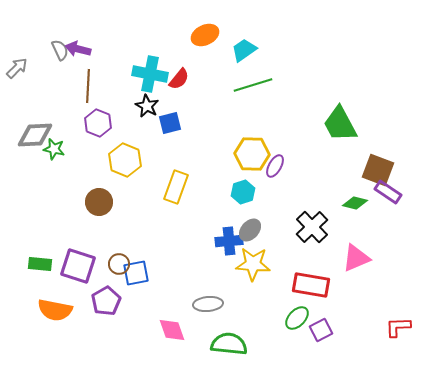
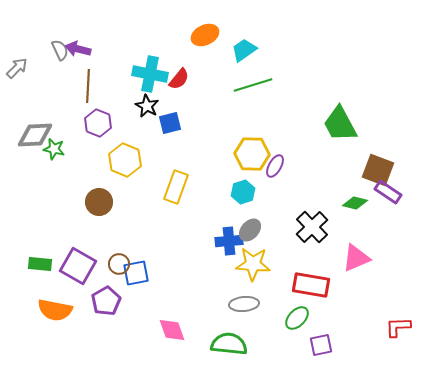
purple square at (78, 266): rotated 12 degrees clockwise
gray ellipse at (208, 304): moved 36 px right
purple square at (321, 330): moved 15 px down; rotated 15 degrees clockwise
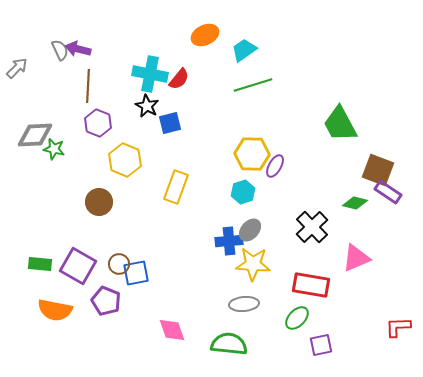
purple pentagon at (106, 301): rotated 20 degrees counterclockwise
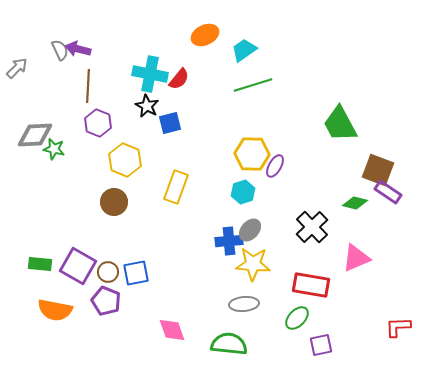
brown circle at (99, 202): moved 15 px right
brown circle at (119, 264): moved 11 px left, 8 px down
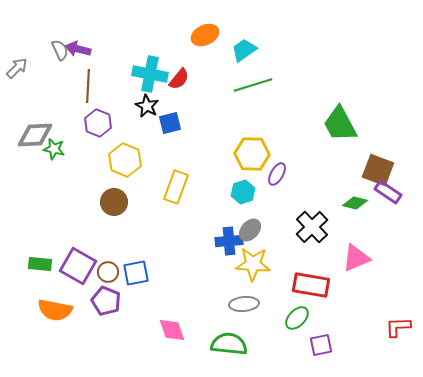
purple ellipse at (275, 166): moved 2 px right, 8 px down
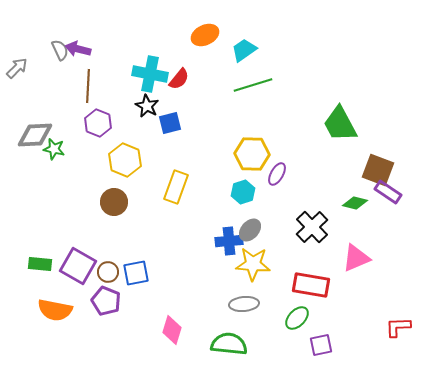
pink diamond at (172, 330): rotated 36 degrees clockwise
